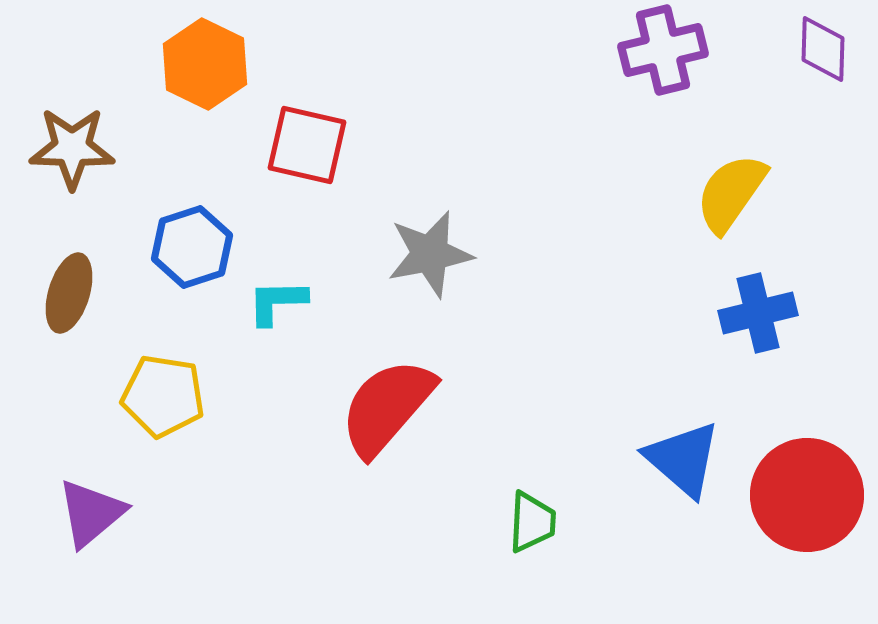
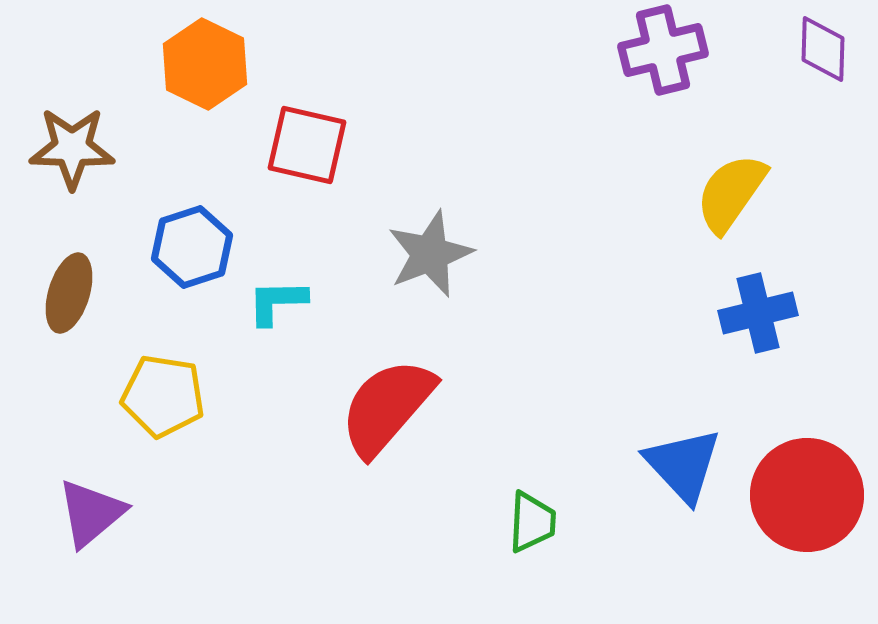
gray star: rotated 10 degrees counterclockwise
blue triangle: moved 6 px down; rotated 6 degrees clockwise
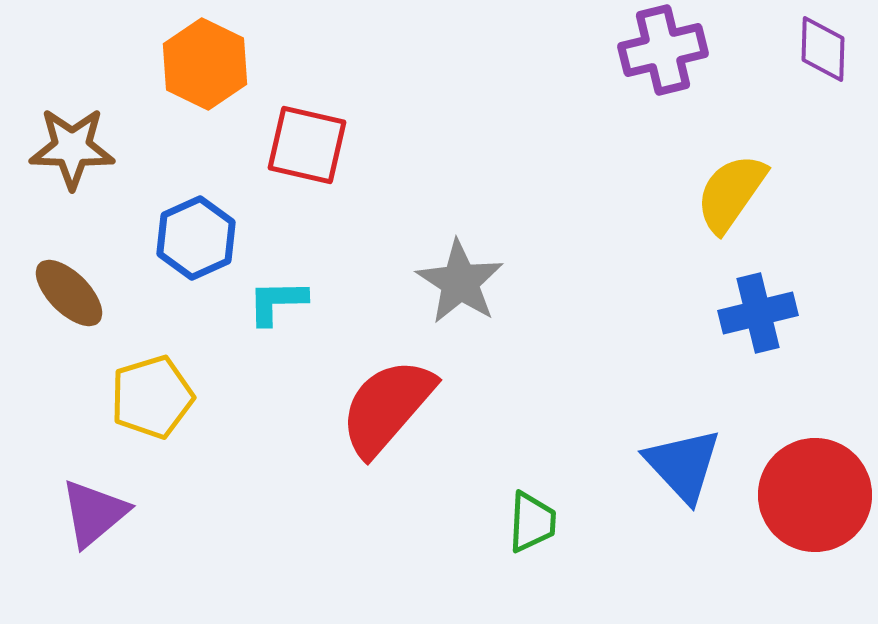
blue hexagon: moved 4 px right, 9 px up; rotated 6 degrees counterclockwise
gray star: moved 30 px right, 28 px down; rotated 18 degrees counterclockwise
brown ellipse: rotated 62 degrees counterclockwise
yellow pentagon: moved 11 px left, 1 px down; rotated 26 degrees counterclockwise
red circle: moved 8 px right
purple triangle: moved 3 px right
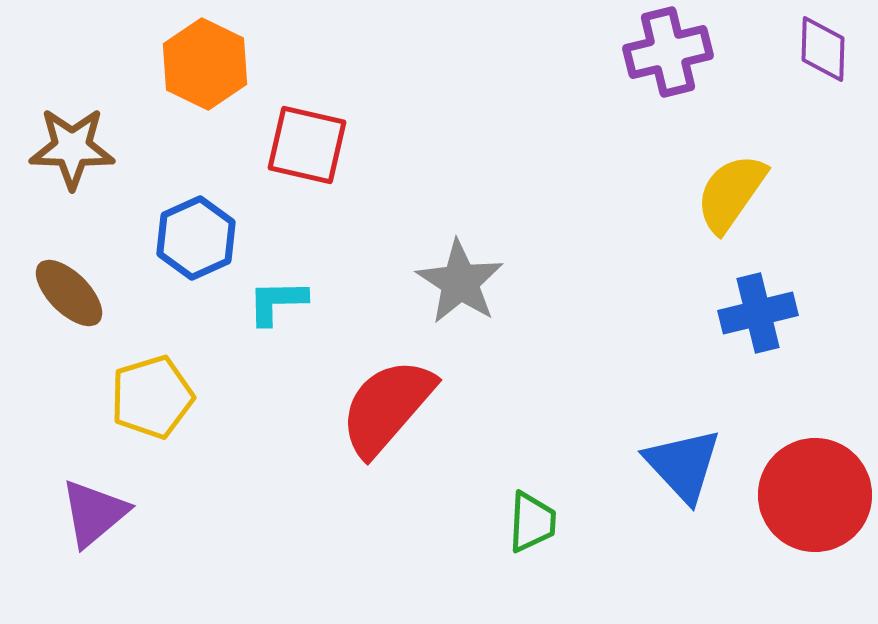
purple cross: moved 5 px right, 2 px down
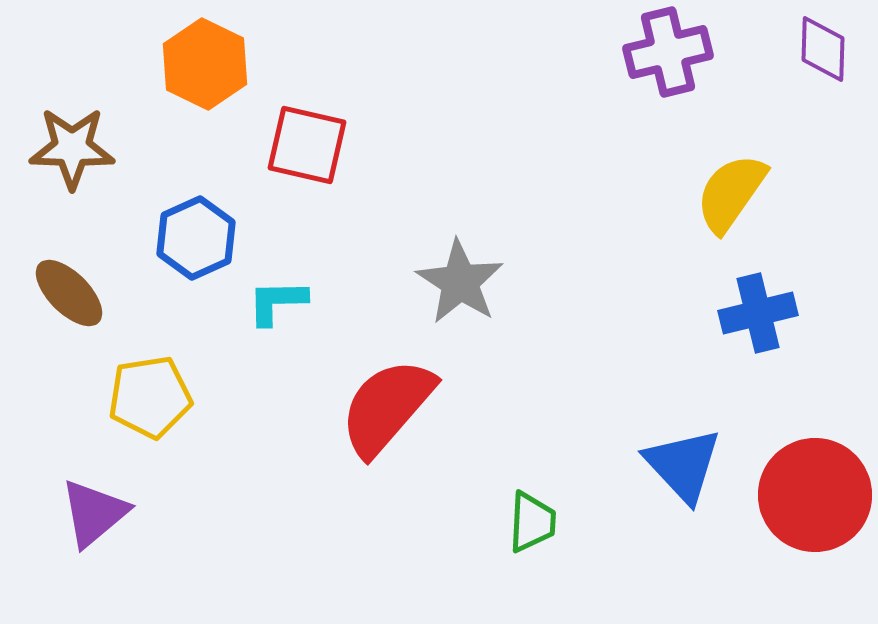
yellow pentagon: moved 2 px left; rotated 8 degrees clockwise
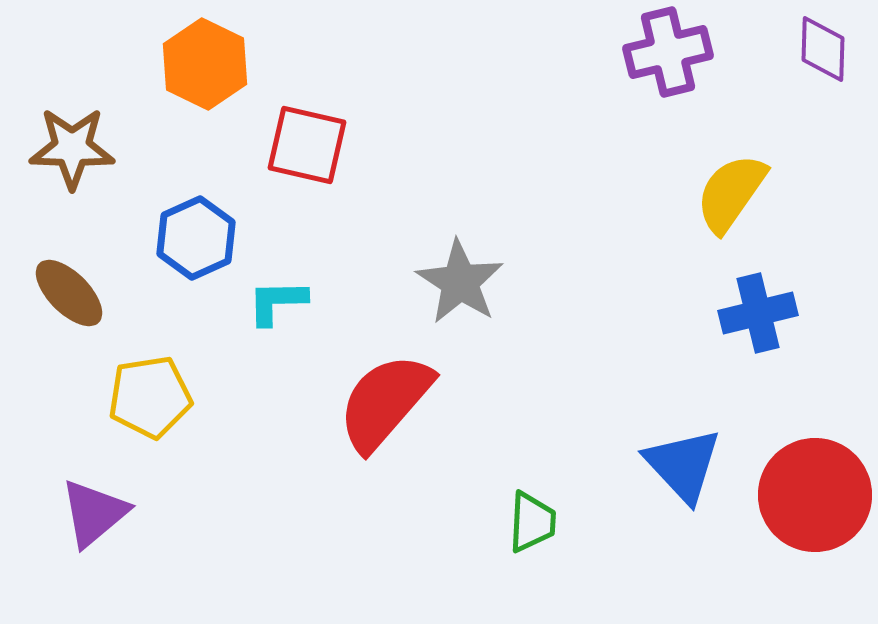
red semicircle: moved 2 px left, 5 px up
